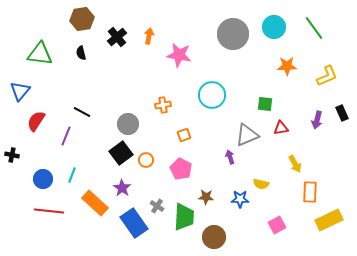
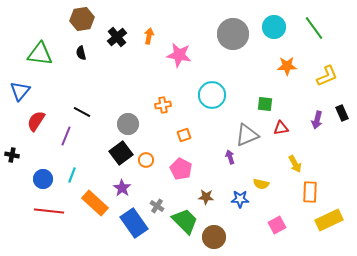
green trapezoid at (184, 217): moved 1 px right, 4 px down; rotated 48 degrees counterclockwise
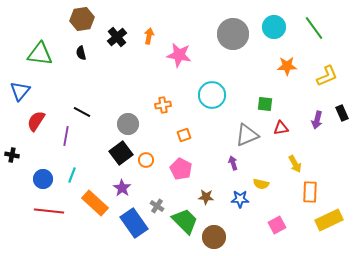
purple line at (66, 136): rotated 12 degrees counterclockwise
purple arrow at (230, 157): moved 3 px right, 6 px down
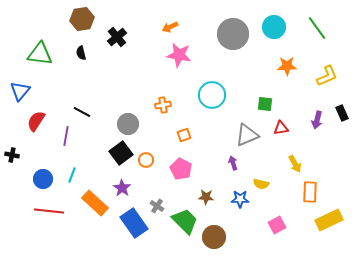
green line at (314, 28): moved 3 px right
orange arrow at (149, 36): moved 21 px right, 9 px up; rotated 126 degrees counterclockwise
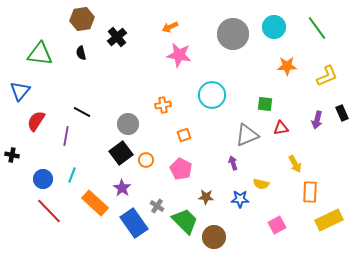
red line at (49, 211): rotated 40 degrees clockwise
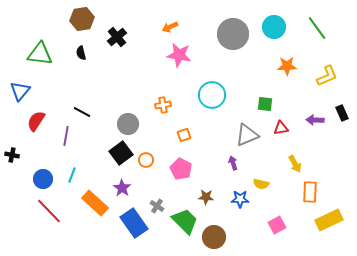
purple arrow at (317, 120): moved 2 px left; rotated 78 degrees clockwise
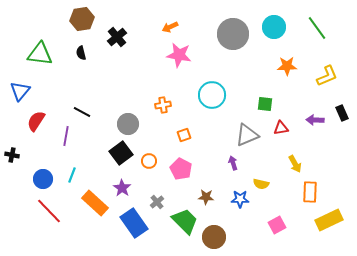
orange circle at (146, 160): moved 3 px right, 1 px down
gray cross at (157, 206): moved 4 px up; rotated 16 degrees clockwise
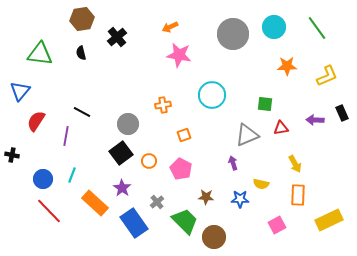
orange rectangle at (310, 192): moved 12 px left, 3 px down
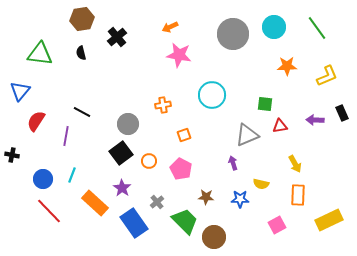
red triangle at (281, 128): moved 1 px left, 2 px up
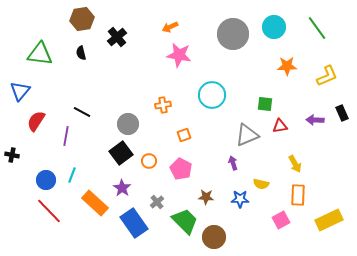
blue circle at (43, 179): moved 3 px right, 1 px down
pink square at (277, 225): moved 4 px right, 5 px up
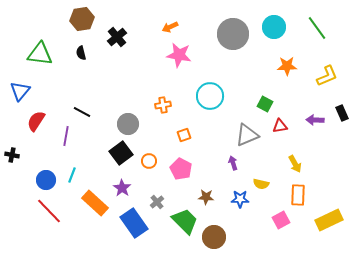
cyan circle at (212, 95): moved 2 px left, 1 px down
green square at (265, 104): rotated 21 degrees clockwise
